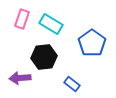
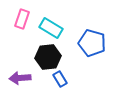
cyan rectangle: moved 4 px down
blue pentagon: rotated 20 degrees counterclockwise
black hexagon: moved 4 px right
blue rectangle: moved 12 px left, 5 px up; rotated 21 degrees clockwise
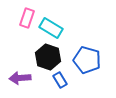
pink rectangle: moved 5 px right, 1 px up
blue pentagon: moved 5 px left, 17 px down
black hexagon: rotated 25 degrees clockwise
blue rectangle: moved 1 px down
